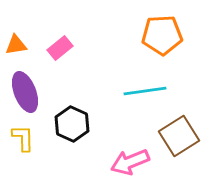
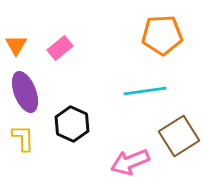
orange triangle: rotated 50 degrees counterclockwise
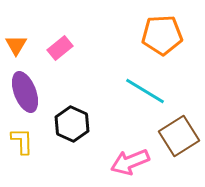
cyan line: rotated 39 degrees clockwise
yellow L-shape: moved 1 px left, 3 px down
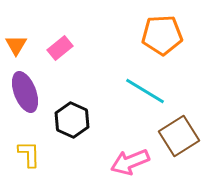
black hexagon: moved 4 px up
yellow L-shape: moved 7 px right, 13 px down
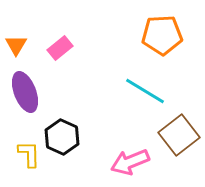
black hexagon: moved 10 px left, 17 px down
brown square: moved 1 px up; rotated 6 degrees counterclockwise
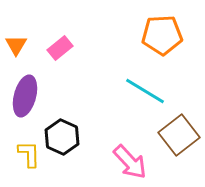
purple ellipse: moved 4 px down; rotated 36 degrees clockwise
pink arrow: rotated 111 degrees counterclockwise
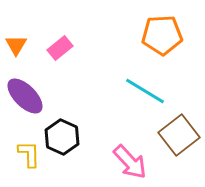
purple ellipse: rotated 60 degrees counterclockwise
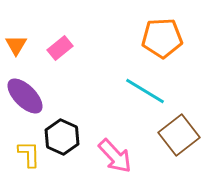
orange pentagon: moved 3 px down
pink arrow: moved 15 px left, 6 px up
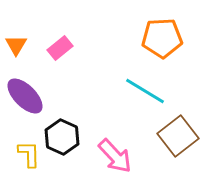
brown square: moved 1 px left, 1 px down
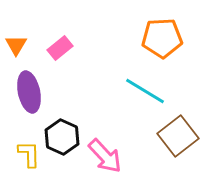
purple ellipse: moved 4 px right, 4 px up; rotated 33 degrees clockwise
pink arrow: moved 10 px left
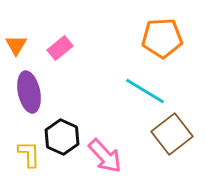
brown square: moved 6 px left, 2 px up
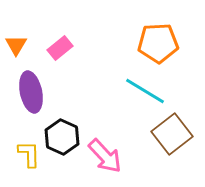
orange pentagon: moved 4 px left, 5 px down
purple ellipse: moved 2 px right
